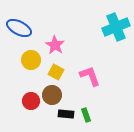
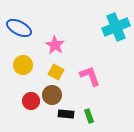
yellow circle: moved 8 px left, 5 px down
green rectangle: moved 3 px right, 1 px down
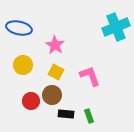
blue ellipse: rotated 15 degrees counterclockwise
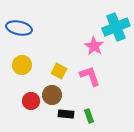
pink star: moved 39 px right, 1 px down
yellow circle: moved 1 px left
yellow square: moved 3 px right, 1 px up
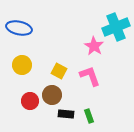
red circle: moved 1 px left
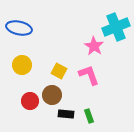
pink L-shape: moved 1 px left, 1 px up
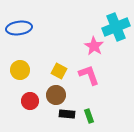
blue ellipse: rotated 20 degrees counterclockwise
yellow circle: moved 2 px left, 5 px down
brown circle: moved 4 px right
black rectangle: moved 1 px right
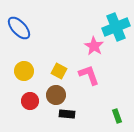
blue ellipse: rotated 55 degrees clockwise
yellow circle: moved 4 px right, 1 px down
green rectangle: moved 28 px right
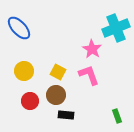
cyan cross: moved 1 px down
pink star: moved 2 px left, 3 px down
yellow square: moved 1 px left, 1 px down
black rectangle: moved 1 px left, 1 px down
